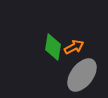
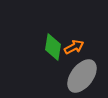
gray ellipse: moved 1 px down
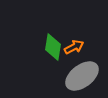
gray ellipse: rotated 16 degrees clockwise
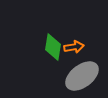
orange arrow: rotated 18 degrees clockwise
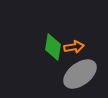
gray ellipse: moved 2 px left, 2 px up
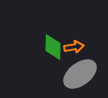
green diamond: rotated 8 degrees counterclockwise
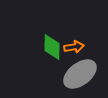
green diamond: moved 1 px left
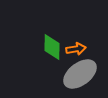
orange arrow: moved 2 px right, 2 px down
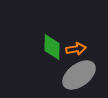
gray ellipse: moved 1 px left, 1 px down
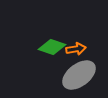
green diamond: rotated 72 degrees counterclockwise
